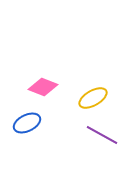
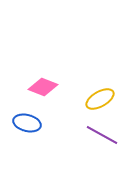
yellow ellipse: moved 7 px right, 1 px down
blue ellipse: rotated 40 degrees clockwise
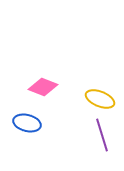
yellow ellipse: rotated 52 degrees clockwise
purple line: rotated 44 degrees clockwise
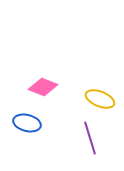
purple line: moved 12 px left, 3 px down
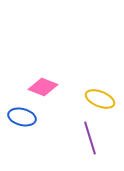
blue ellipse: moved 5 px left, 6 px up
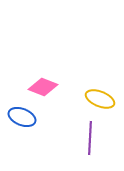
blue ellipse: rotated 8 degrees clockwise
purple line: rotated 20 degrees clockwise
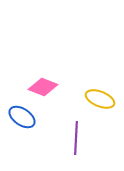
blue ellipse: rotated 12 degrees clockwise
purple line: moved 14 px left
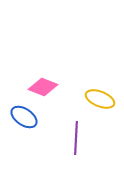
blue ellipse: moved 2 px right
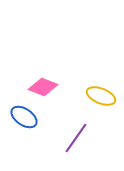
yellow ellipse: moved 1 px right, 3 px up
purple line: rotated 32 degrees clockwise
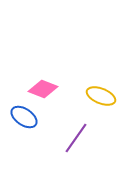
pink diamond: moved 2 px down
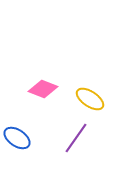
yellow ellipse: moved 11 px left, 3 px down; rotated 12 degrees clockwise
blue ellipse: moved 7 px left, 21 px down
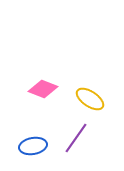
blue ellipse: moved 16 px right, 8 px down; rotated 44 degrees counterclockwise
